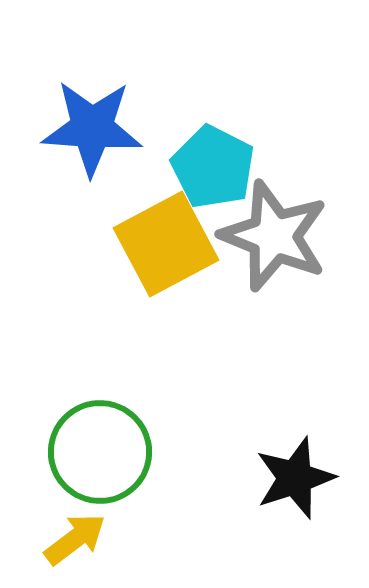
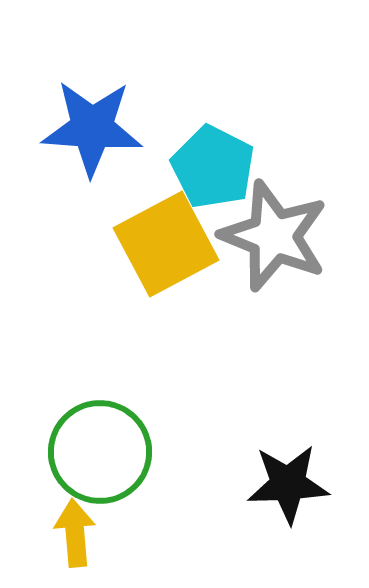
black star: moved 7 px left, 6 px down; rotated 16 degrees clockwise
yellow arrow: moved 6 px up; rotated 58 degrees counterclockwise
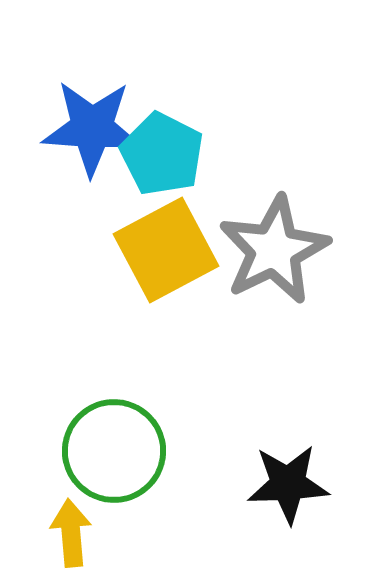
cyan pentagon: moved 51 px left, 13 px up
gray star: moved 14 px down; rotated 24 degrees clockwise
yellow square: moved 6 px down
green circle: moved 14 px right, 1 px up
yellow arrow: moved 4 px left
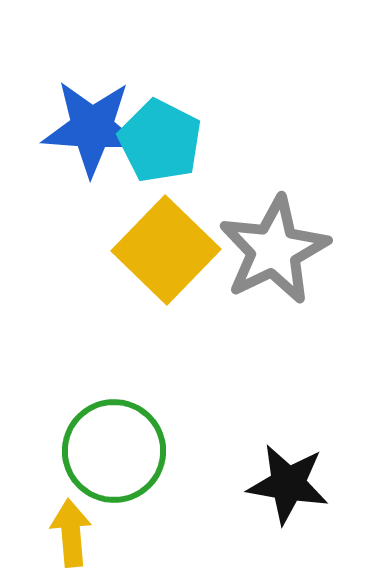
cyan pentagon: moved 2 px left, 13 px up
yellow square: rotated 18 degrees counterclockwise
black star: rotated 12 degrees clockwise
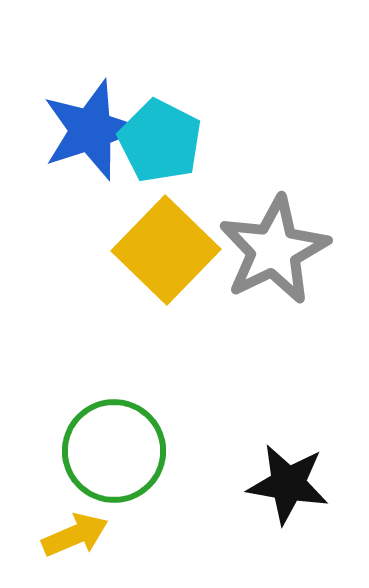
blue star: moved 1 px left, 2 px down; rotated 22 degrees counterclockwise
yellow arrow: moved 4 px right, 2 px down; rotated 72 degrees clockwise
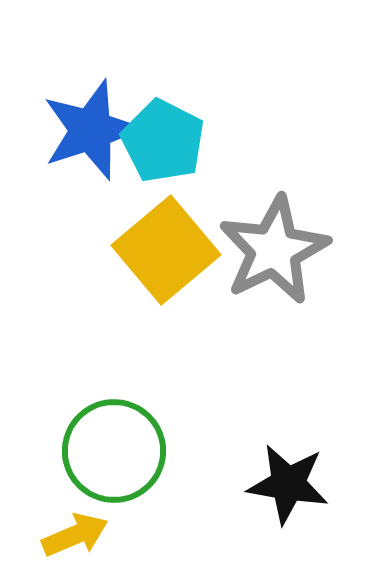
cyan pentagon: moved 3 px right
yellow square: rotated 6 degrees clockwise
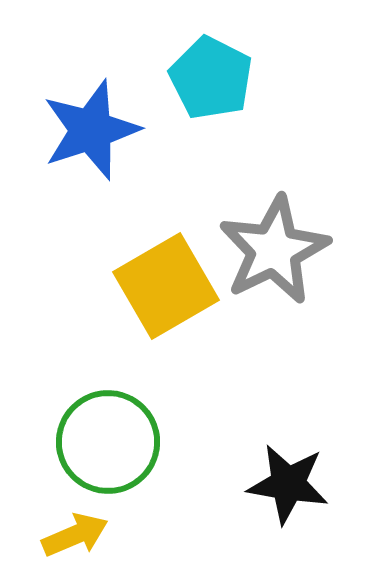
cyan pentagon: moved 48 px right, 63 px up
yellow square: moved 36 px down; rotated 10 degrees clockwise
green circle: moved 6 px left, 9 px up
